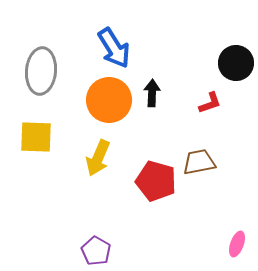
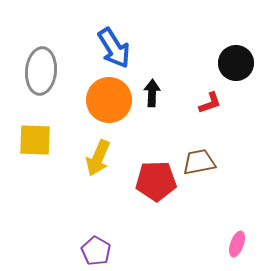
yellow square: moved 1 px left, 3 px down
red pentagon: rotated 18 degrees counterclockwise
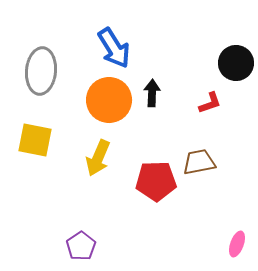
yellow square: rotated 9 degrees clockwise
purple pentagon: moved 15 px left, 5 px up; rotated 8 degrees clockwise
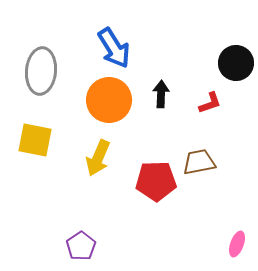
black arrow: moved 9 px right, 1 px down
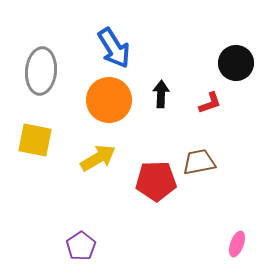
yellow arrow: rotated 144 degrees counterclockwise
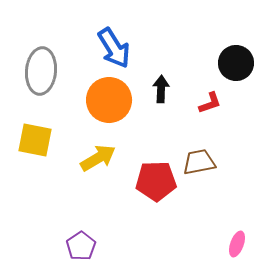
black arrow: moved 5 px up
